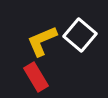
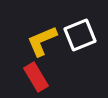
white square: rotated 28 degrees clockwise
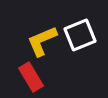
red rectangle: moved 5 px left
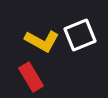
yellow L-shape: rotated 128 degrees counterclockwise
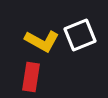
red rectangle: rotated 40 degrees clockwise
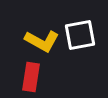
white square: rotated 12 degrees clockwise
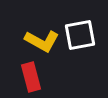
red rectangle: rotated 24 degrees counterclockwise
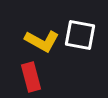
white square: rotated 20 degrees clockwise
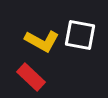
red rectangle: rotated 32 degrees counterclockwise
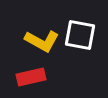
red rectangle: rotated 56 degrees counterclockwise
